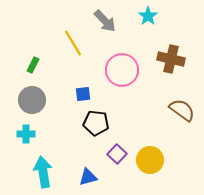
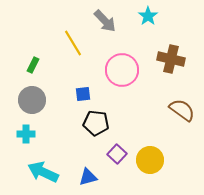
cyan arrow: rotated 56 degrees counterclockwise
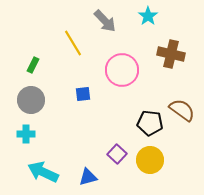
brown cross: moved 5 px up
gray circle: moved 1 px left
black pentagon: moved 54 px right
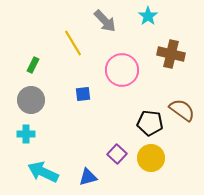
yellow circle: moved 1 px right, 2 px up
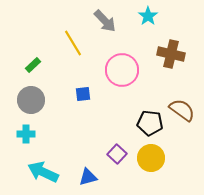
green rectangle: rotated 21 degrees clockwise
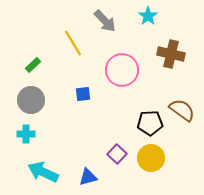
black pentagon: rotated 10 degrees counterclockwise
